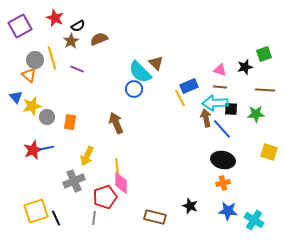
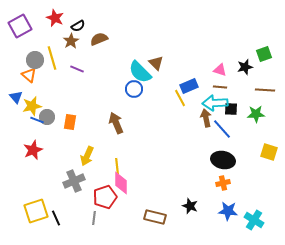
blue line at (47, 148): moved 10 px left, 28 px up; rotated 32 degrees clockwise
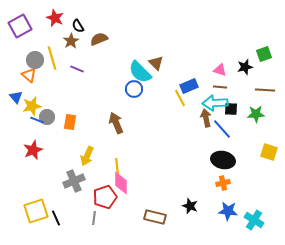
black semicircle at (78, 26): rotated 88 degrees clockwise
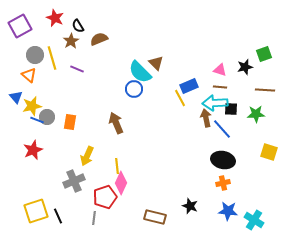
gray circle at (35, 60): moved 5 px up
pink diamond at (121, 183): rotated 25 degrees clockwise
black line at (56, 218): moved 2 px right, 2 px up
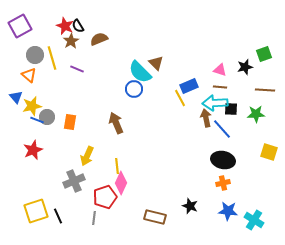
red star at (55, 18): moved 10 px right, 8 px down
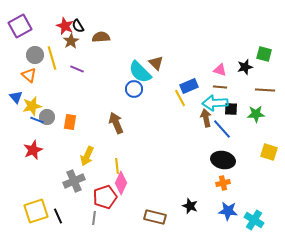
brown semicircle at (99, 39): moved 2 px right, 2 px up; rotated 18 degrees clockwise
green square at (264, 54): rotated 35 degrees clockwise
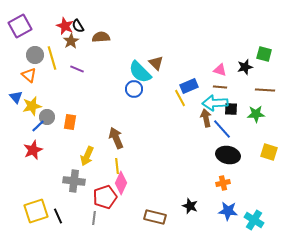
blue line at (37, 120): moved 1 px right, 6 px down; rotated 64 degrees counterclockwise
brown arrow at (116, 123): moved 15 px down
black ellipse at (223, 160): moved 5 px right, 5 px up
gray cross at (74, 181): rotated 30 degrees clockwise
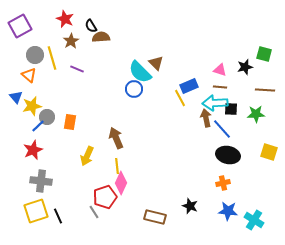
red star at (65, 26): moved 7 px up
black semicircle at (78, 26): moved 13 px right
gray cross at (74, 181): moved 33 px left
gray line at (94, 218): moved 6 px up; rotated 40 degrees counterclockwise
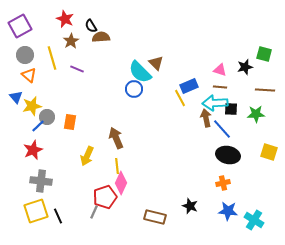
gray circle at (35, 55): moved 10 px left
gray line at (94, 212): rotated 56 degrees clockwise
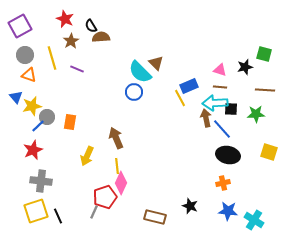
orange triangle at (29, 75): rotated 21 degrees counterclockwise
blue circle at (134, 89): moved 3 px down
